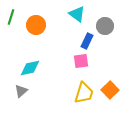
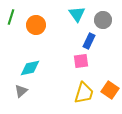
cyan triangle: rotated 18 degrees clockwise
gray circle: moved 2 px left, 6 px up
blue rectangle: moved 2 px right
orange square: rotated 12 degrees counterclockwise
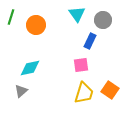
blue rectangle: moved 1 px right
pink square: moved 4 px down
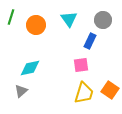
cyan triangle: moved 8 px left, 5 px down
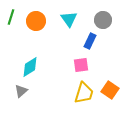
orange circle: moved 4 px up
cyan diamond: moved 1 px up; rotated 20 degrees counterclockwise
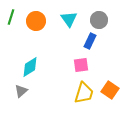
gray circle: moved 4 px left
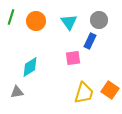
cyan triangle: moved 3 px down
pink square: moved 8 px left, 7 px up
gray triangle: moved 4 px left, 1 px down; rotated 32 degrees clockwise
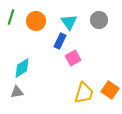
blue rectangle: moved 30 px left
pink square: rotated 21 degrees counterclockwise
cyan diamond: moved 8 px left, 1 px down
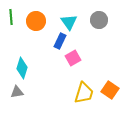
green line: rotated 21 degrees counterclockwise
cyan diamond: rotated 40 degrees counterclockwise
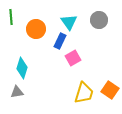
orange circle: moved 8 px down
